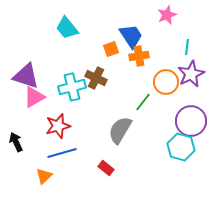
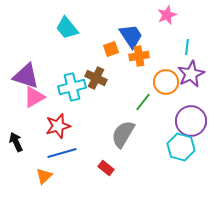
gray semicircle: moved 3 px right, 4 px down
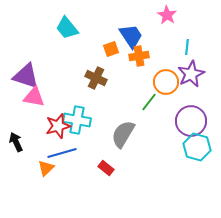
pink star: rotated 18 degrees counterclockwise
cyan cross: moved 5 px right, 33 px down; rotated 24 degrees clockwise
pink triangle: rotated 40 degrees clockwise
green line: moved 6 px right
cyan hexagon: moved 16 px right
orange triangle: moved 2 px right, 8 px up
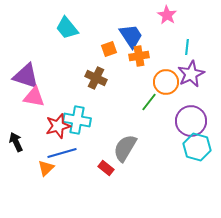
orange square: moved 2 px left
gray semicircle: moved 2 px right, 14 px down
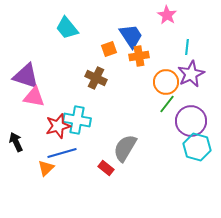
green line: moved 18 px right, 2 px down
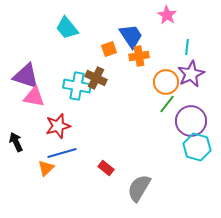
cyan cross: moved 34 px up
gray semicircle: moved 14 px right, 40 px down
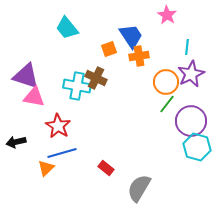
red star: rotated 25 degrees counterclockwise
black arrow: rotated 78 degrees counterclockwise
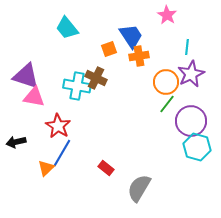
blue line: rotated 44 degrees counterclockwise
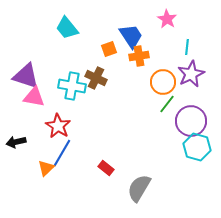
pink star: moved 4 px down
orange circle: moved 3 px left
cyan cross: moved 5 px left
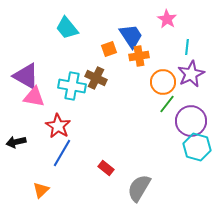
purple triangle: rotated 12 degrees clockwise
orange triangle: moved 5 px left, 22 px down
